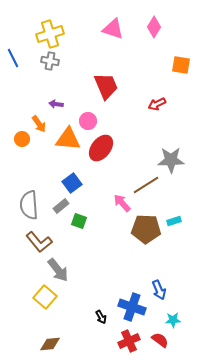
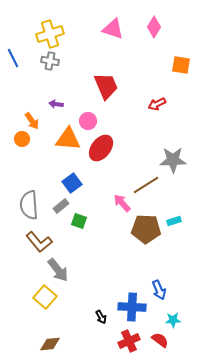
orange arrow: moved 7 px left, 3 px up
gray star: moved 2 px right
blue cross: rotated 16 degrees counterclockwise
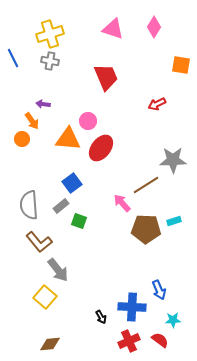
red trapezoid: moved 9 px up
purple arrow: moved 13 px left
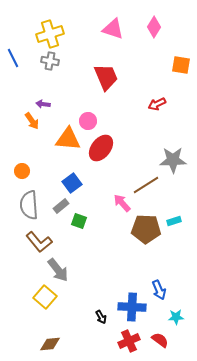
orange circle: moved 32 px down
cyan star: moved 3 px right, 3 px up
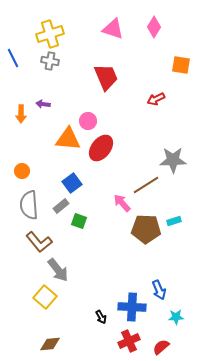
red arrow: moved 1 px left, 5 px up
orange arrow: moved 11 px left, 7 px up; rotated 36 degrees clockwise
red semicircle: moved 1 px right, 7 px down; rotated 78 degrees counterclockwise
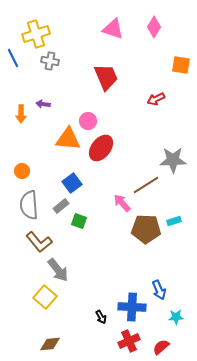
yellow cross: moved 14 px left
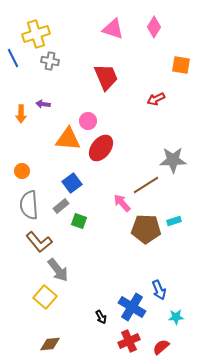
blue cross: rotated 28 degrees clockwise
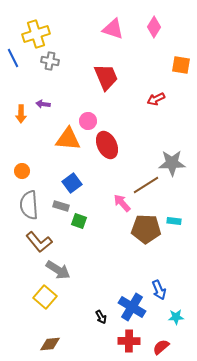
red ellipse: moved 6 px right, 3 px up; rotated 64 degrees counterclockwise
gray star: moved 1 px left, 3 px down
gray rectangle: rotated 56 degrees clockwise
cyan rectangle: rotated 24 degrees clockwise
gray arrow: rotated 20 degrees counterclockwise
red cross: rotated 25 degrees clockwise
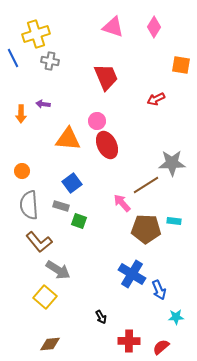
pink triangle: moved 2 px up
pink circle: moved 9 px right
blue cross: moved 33 px up
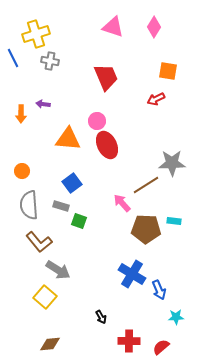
orange square: moved 13 px left, 6 px down
